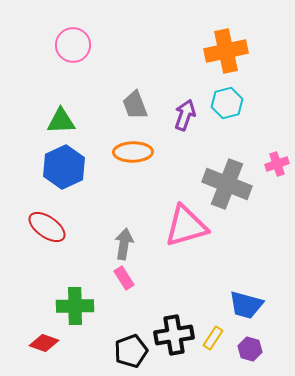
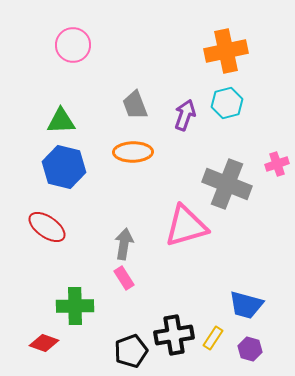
blue hexagon: rotated 21 degrees counterclockwise
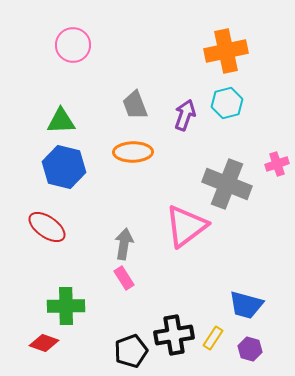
pink triangle: rotated 21 degrees counterclockwise
green cross: moved 9 px left
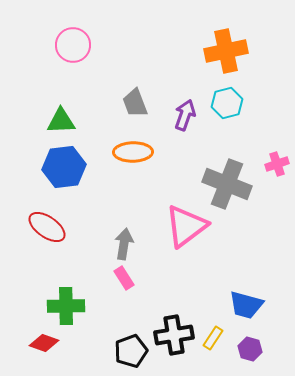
gray trapezoid: moved 2 px up
blue hexagon: rotated 21 degrees counterclockwise
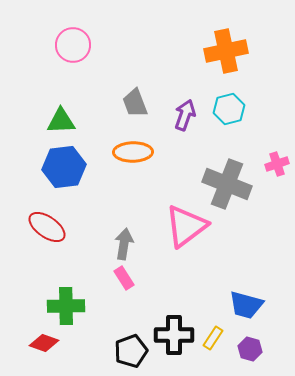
cyan hexagon: moved 2 px right, 6 px down
black cross: rotated 9 degrees clockwise
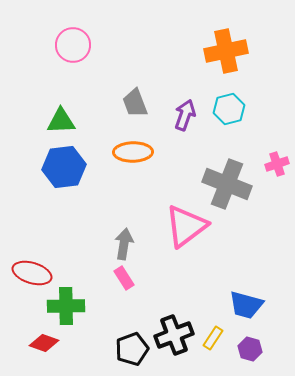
red ellipse: moved 15 px left, 46 px down; rotated 18 degrees counterclockwise
black cross: rotated 21 degrees counterclockwise
black pentagon: moved 1 px right, 2 px up
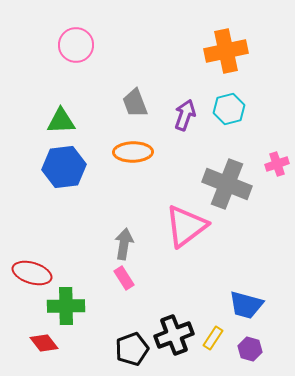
pink circle: moved 3 px right
red diamond: rotated 32 degrees clockwise
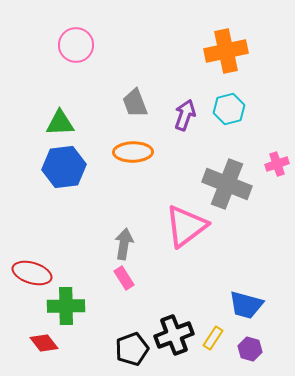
green triangle: moved 1 px left, 2 px down
